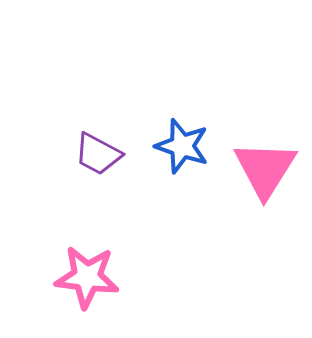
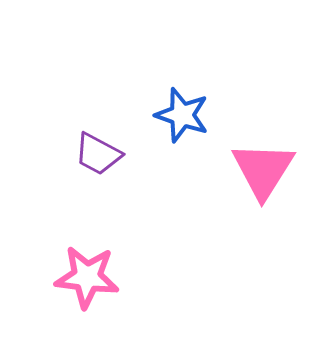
blue star: moved 31 px up
pink triangle: moved 2 px left, 1 px down
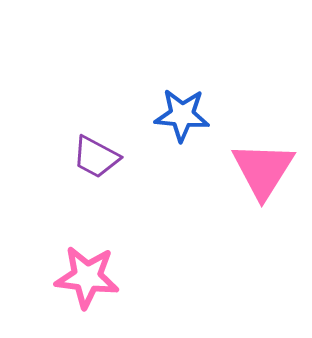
blue star: rotated 14 degrees counterclockwise
purple trapezoid: moved 2 px left, 3 px down
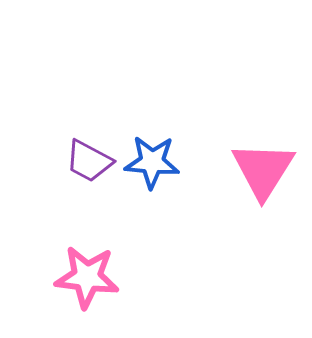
blue star: moved 30 px left, 47 px down
purple trapezoid: moved 7 px left, 4 px down
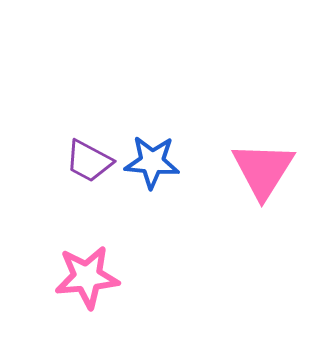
pink star: rotated 12 degrees counterclockwise
